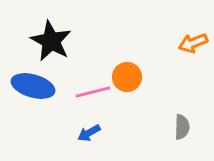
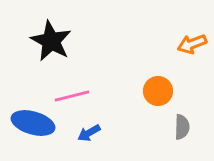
orange arrow: moved 1 px left, 1 px down
orange circle: moved 31 px right, 14 px down
blue ellipse: moved 37 px down
pink line: moved 21 px left, 4 px down
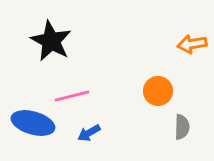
orange arrow: rotated 12 degrees clockwise
